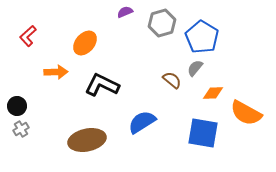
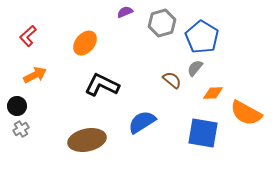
orange arrow: moved 21 px left, 3 px down; rotated 25 degrees counterclockwise
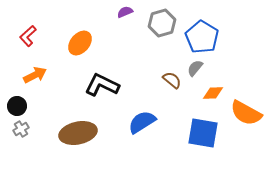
orange ellipse: moved 5 px left
brown ellipse: moved 9 px left, 7 px up
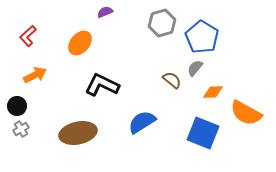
purple semicircle: moved 20 px left
orange diamond: moved 1 px up
blue square: rotated 12 degrees clockwise
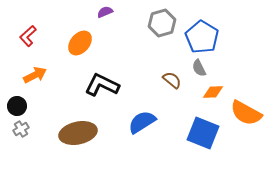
gray semicircle: moved 4 px right; rotated 66 degrees counterclockwise
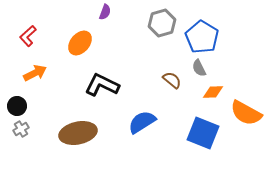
purple semicircle: rotated 133 degrees clockwise
orange arrow: moved 2 px up
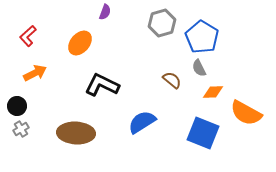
brown ellipse: moved 2 px left; rotated 15 degrees clockwise
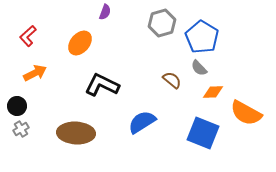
gray semicircle: rotated 18 degrees counterclockwise
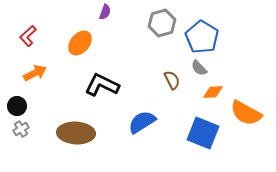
brown semicircle: rotated 24 degrees clockwise
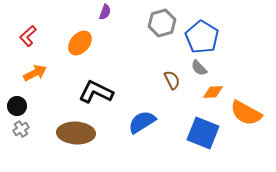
black L-shape: moved 6 px left, 7 px down
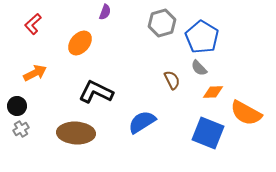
red L-shape: moved 5 px right, 12 px up
blue square: moved 5 px right
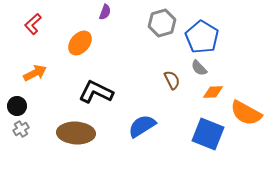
blue semicircle: moved 4 px down
blue square: moved 1 px down
